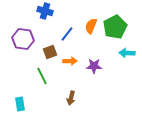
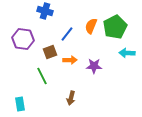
orange arrow: moved 1 px up
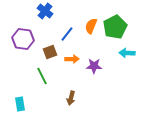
blue cross: rotated 21 degrees clockwise
orange arrow: moved 2 px right, 1 px up
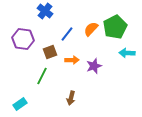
orange semicircle: moved 3 px down; rotated 21 degrees clockwise
orange arrow: moved 1 px down
purple star: rotated 21 degrees counterclockwise
green line: rotated 54 degrees clockwise
cyan rectangle: rotated 64 degrees clockwise
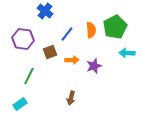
orange semicircle: moved 1 px down; rotated 133 degrees clockwise
green line: moved 13 px left
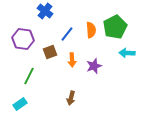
orange arrow: rotated 88 degrees clockwise
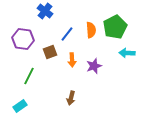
cyan rectangle: moved 2 px down
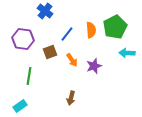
orange arrow: rotated 32 degrees counterclockwise
green line: rotated 18 degrees counterclockwise
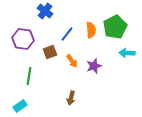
orange arrow: moved 1 px down
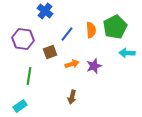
orange arrow: moved 3 px down; rotated 72 degrees counterclockwise
brown arrow: moved 1 px right, 1 px up
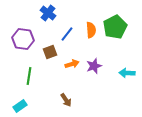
blue cross: moved 3 px right, 2 px down
cyan arrow: moved 20 px down
brown arrow: moved 6 px left, 3 px down; rotated 48 degrees counterclockwise
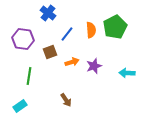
orange arrow: moved 2 px up
